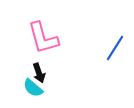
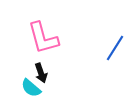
black arrow: moved 2 px right
cyan semicircle: moved 2 px left
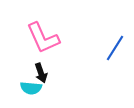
pink L-shape: rotated 9 degrees counterclockwise
cyan semicircle: rotated 35 degrees counterclockwise
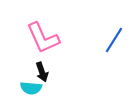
blue line: moved 1 px left, 8 px up
black arrow: moved 1 px right, 1 px up
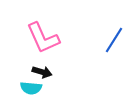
black arrow: rotated 54 degrees counterclockwise
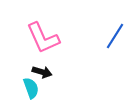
blue line: moved 1 px right, 4 px up
cyan semicircle: rotated 115 degrees counterclockwise
